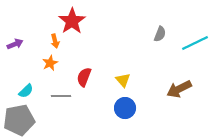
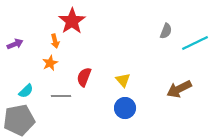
gray semicircle: moved 6 px right, 3 px up
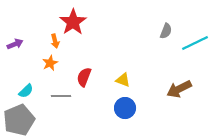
red star: moved 1 px right, 1 px down
yellow triangle: rotated 28 degrees counterclockwise
gray pentagon: rotated 12 degrees counterclockwise
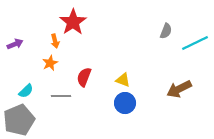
blue circle: moved 5 px up
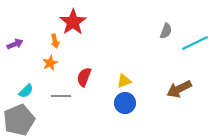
yellow triangle: moved 1 px right, 1 px down; rotated 42 degrees counterclockwise
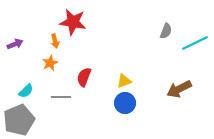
red star: rotated 28 degrees counterclockwise
gray line: moved 1 px down
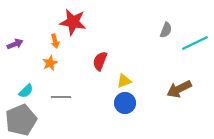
gray semicircle: moved 1 px up
red semicircle: moved 16 px right, 16 px up
gray pentagon: moved 2 px right
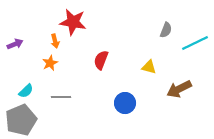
red semicircle: moved 1 px right, 1 px up
yellow triangle: moved 25 px right, 14 px up; rotated 35 degrees clockwise
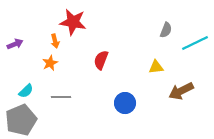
yellow triangle: moved 7 px right; rotated 21 degrees counterclockwise
brown arrow: moved 2 px right, 2 px down
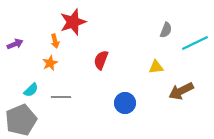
red star: rotated 28 degrees counterclockwise
cyan semicircle: moved 5 px right, 1 px up
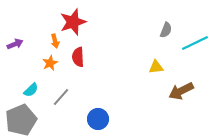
red semicircle: moved 23 px left, 3 px up; rotated 24 degrees counterclockwise
gray line: rotated 48 degrees counterclockwise
blue circle: moved 27 px left, 16 px down
